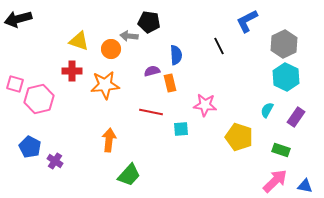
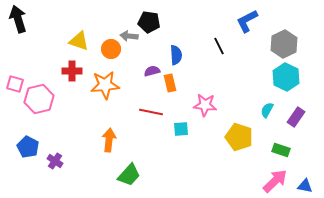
black arrow: rotated 88 degrees clockwise
blue pentagon: moved 2 px left
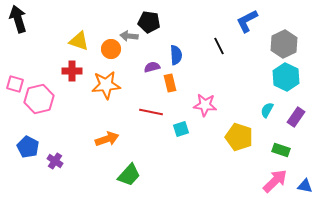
purple semicircle: moved 4 px up
orange star: moved 1 px right
cyan square: rotated 14 degrees counterclockwise
orange arrow: moved 2 px left, 1 px up; rotated 65 degrees clockwise
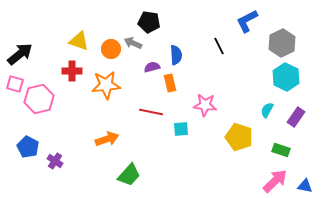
black arrow: moved 2 px right, 35 px down; rotated 68 degrees clockwise
gray arrow: moved 4 px right, 7 px down; rotated 18 degrees clockwise
gray hexagon: moved 2 px left, 1 px up
cyan square: rotated 14 degrees clockwise
